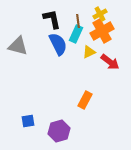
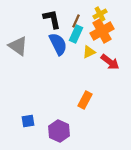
brown line: moved 2 px left; rotated 32 degrees clockwise
gray triangle: rotated 20 degrees clockwise
purple hexagon: rotated 20 degrees counterclockwise
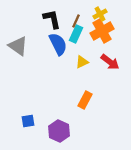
yellow triangle: moved 7 px left, 10 px down
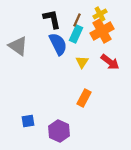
brown line: moved 1 px right, 1 px up
yellow triangle: rotated 32 degrees counterclockwise
orange rectangle: moved 1 px left, 2 px up
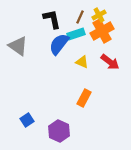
yellow cross: moved 1 px left, 1 px down
brown line: moved 3 px right, 3 px up
cyan rectangle: rotated 48 degrees clockwise
blue semicircle: moved 1 px right; rotated 115 degrees counterclockwise
yellow triangle: rotated 40 degrees counterclockwise
blue square: moved 1 px left, 1 px up; rotated 24 degrees counterclockwise
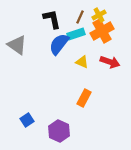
gray triangle: moved 1 px left, 1 px up
red arrow: rotated 18 degrees counterclockwise
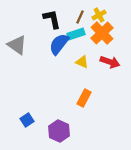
orange cross: moved 2 px down; rotated 15 degrees counterclockwise
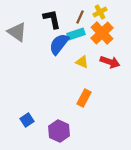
yellow cross: moved 1 px right, 3 px up
gray triangle: moved 13 px up
